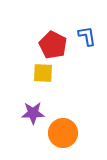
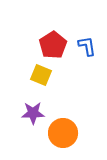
blue L-shape: moved 10 px down
red pentagon: rotated 12 degrees clockwise
yellow square: moved 2 px left, 2 px down; rotated 20 degrees clockwise
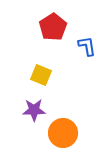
red pentagon: moved 18 px up
purple star: moved 1 px right, 3 px up
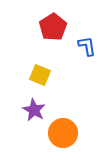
yellow square: moved 1 px left
purple star: rotated 30 degrees clockwise
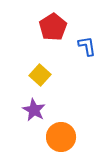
yellow square: rotated 20 degrees clockwise
orange circle: moved 2 px left, 4 px down
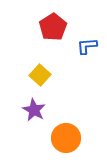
blue L-shape: rotated 85 degrees counterclockwise
orange circle: moved 5 px right, 1 px down
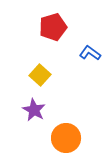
red pentagon: rotated 16 degrees clockwise
blue L-shape: moved 3 px right, 7 px down; rotated 40 degrees clockwise
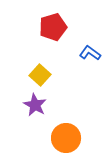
purple star: moved 1 px right, 5 px up
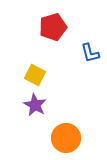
blue L-shape: rotated 140 degrees counterclockwise
yellow square: moved 5 px left; rotated 15 degrees counterclockwise
